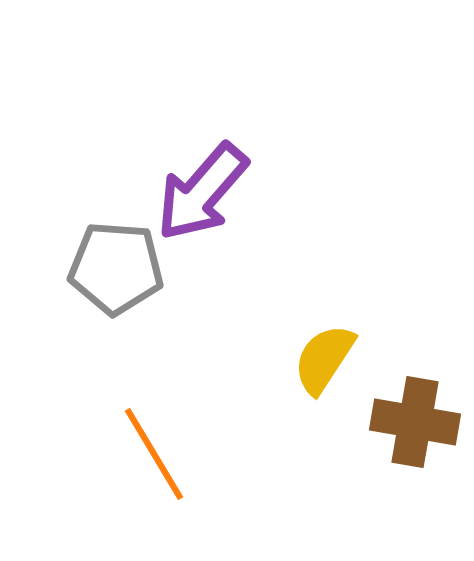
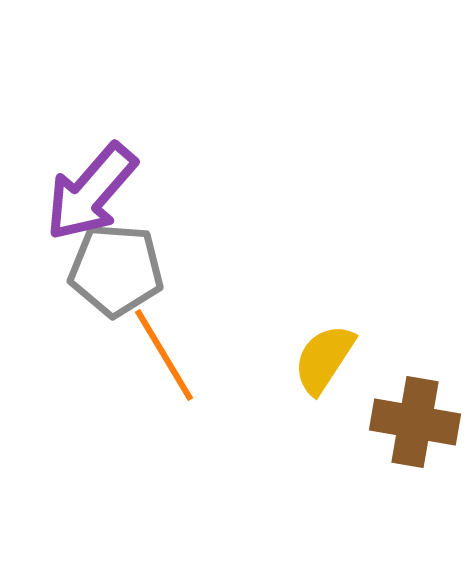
purple arrow: moved 111 px left
gray pentagon: moved 2 px down
orange line: moved 10 px right, 99 px up
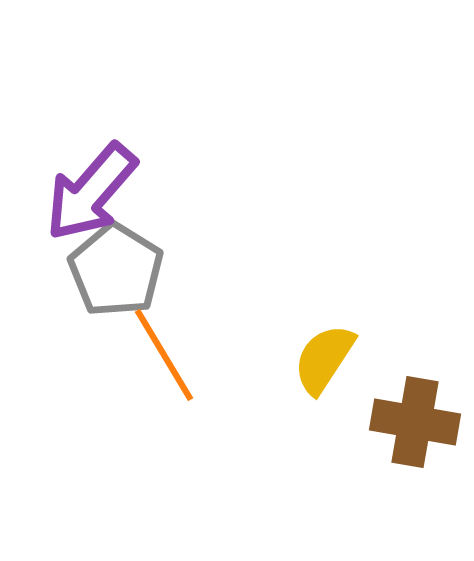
gray pentagon: rotated 28 degrees clockwise
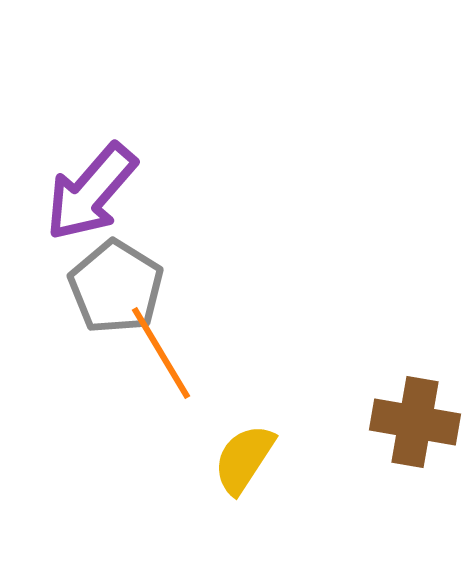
gray pentagon: moved 17 px down
orange line: moved 3 px left, 2 px up
yellow semicircle: moved 80 px left, 100 px down
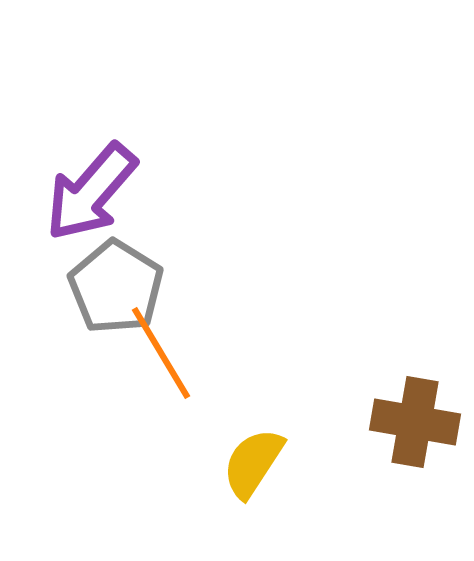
yellow semicircle: moved 9 px right, 4 px down
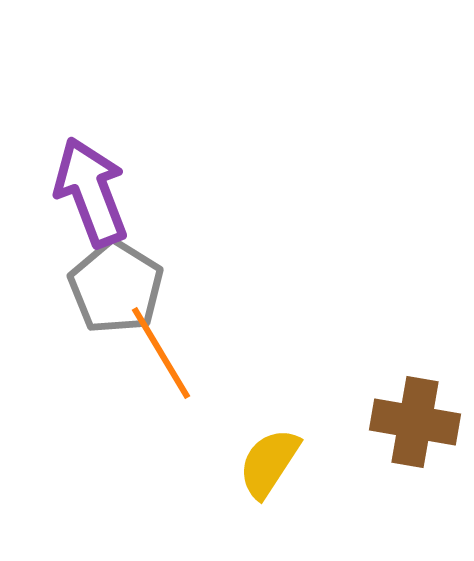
purple arrow: rotated 118 degrees clockwise
yellow semicircle: moved 16 px right
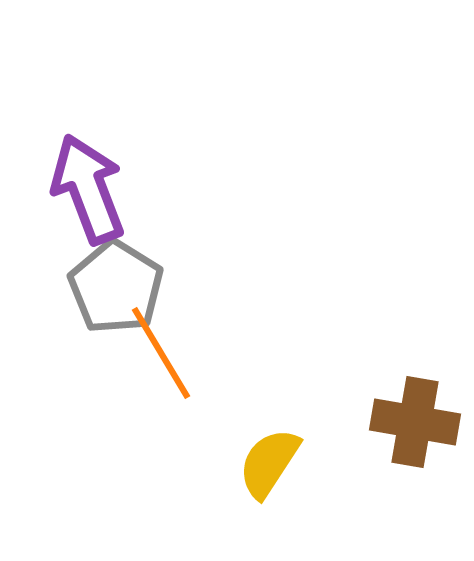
purple arrow: moved 3 px left, 3 px up
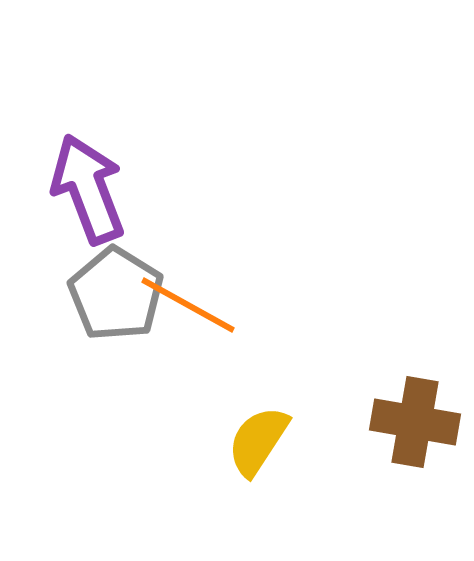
gray pentagon: moved 7 px down
orange line: moved 27 px right, 48 px up; rotated 30 degrees counterclockwise
yellow semicircle: moved 11 px left, 22 px up
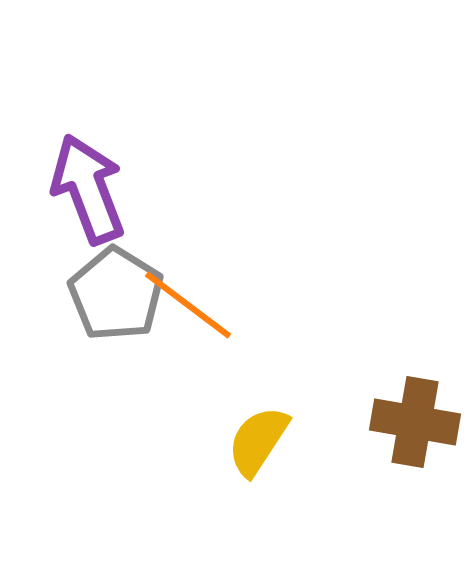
orange line: rotated 8 degrees clockwise
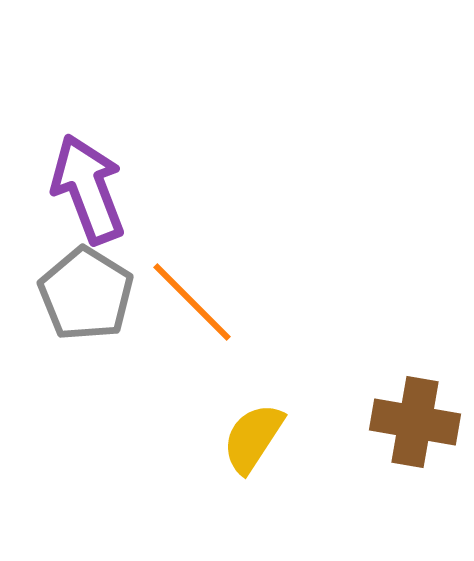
gray pentagon: moved 30 px left
orange line: moved 4 px right, 3 px up; rotated 8 degrees clockwise
yellow semicircle: moved 5 px left, 3 px up
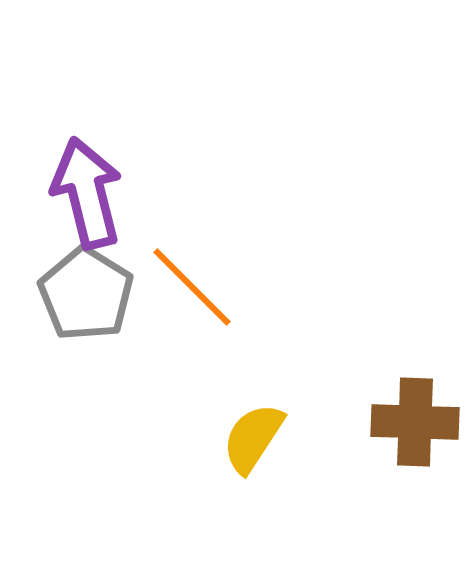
purple arrow: moved 1 px left, 4 px down; rotated 7 degrees clockwise
orange line: moved 15 px up
brown cross: rotated 8 degrees counterclockwise
